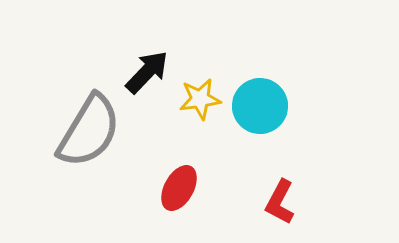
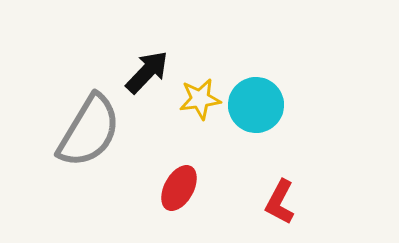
cyan circle: moved 4 px left, 1 px up
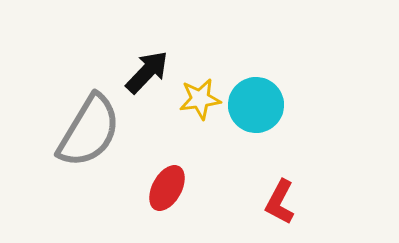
red ellipse: moved 12 px left
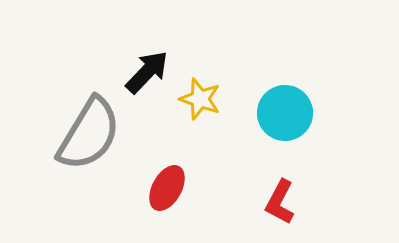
yellow star: rotated 27 degrees clockwise
cyan circle: moved 29 px right, 8 px down
gray semicircle: moved 3 px down
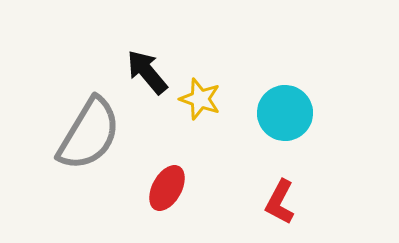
black arrow: rotated 84 degrees counterclockwise
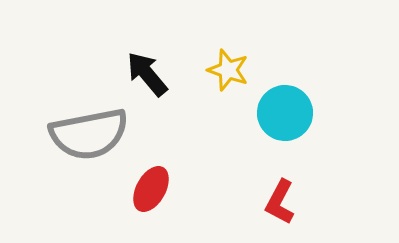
black arrow: moved 2 px down
yellow star: moved 28 px right, 29 px up
gray semicircle: rotated 48 degrees clockwise
red ellipse: moved 16 px left, 1 px down
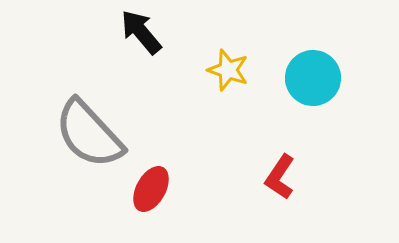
black arrow: moved 6 px left, 42 px up
cyan circle: moved 28 px right, 35 px up
gray semicircle: rotated 58 degrees clockwise
red L-shape: moved 25 px up; rotated 6 degrees clockwise
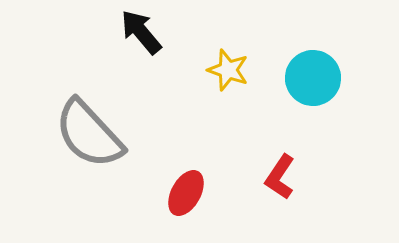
red ellipse: moved 35 px right, 4 px down
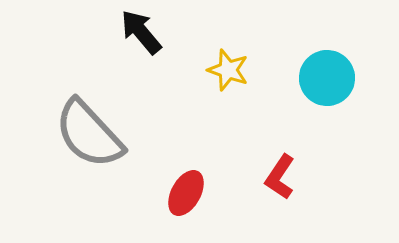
cyan circle: moved 14 px right
